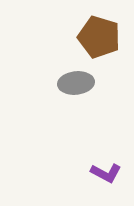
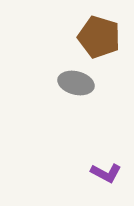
gray ellipse: rotated 20 degrees clockwise
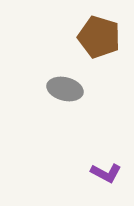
gray ellipse: moved 11 px left, 6 px down
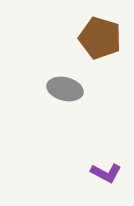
brown pentagon: moved 1 px right, 1 px down
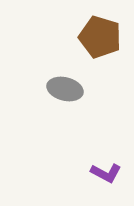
brown pentagon: moved 1 px up
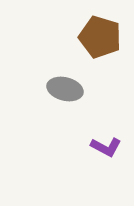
purple L-shape: moved 26 px up
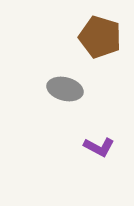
purple L-shape: moved 7 px left
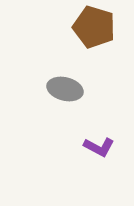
brown pentagon: moved 6 px left, 10 px up
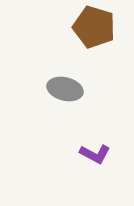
purple L-shape: moved 4 px left, 7 px down
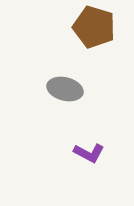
purple L-shape: moved 6 px left, 1 px up
